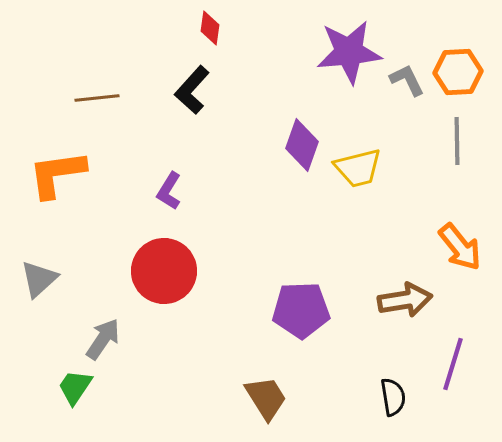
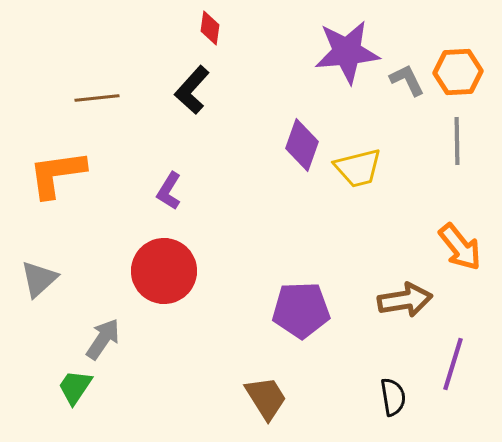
purple star: moved 2 px left
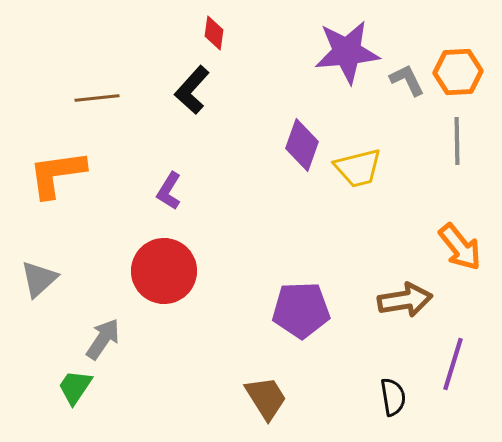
red diamond: moved 4 px right, 5 px down
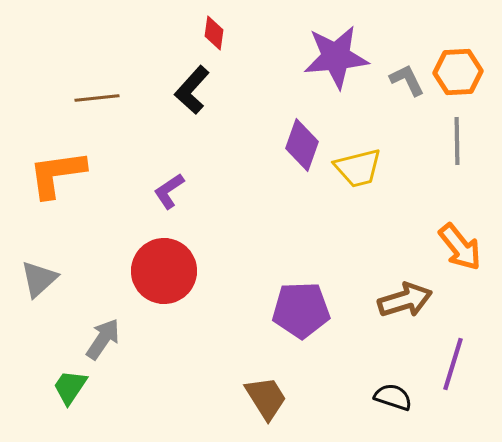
purple star: moved 11 px left, 5 px down
purple L-shape: rotated 24 degrees clockwise
brown arrow: rotated 8 degrees counterclockwise
green trapezoid: moved 5 px left
black semicircle: rotated 63 degrees counterclockwise
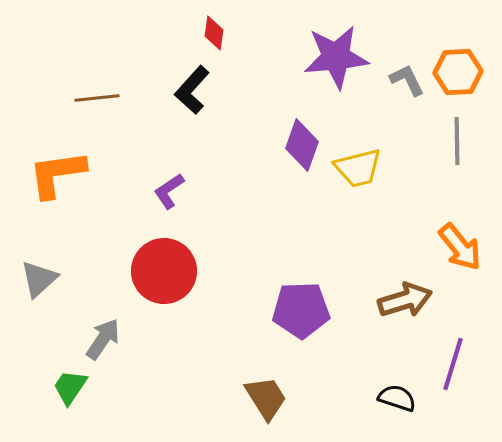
black semicircle: moved 4 px right, 1 px down
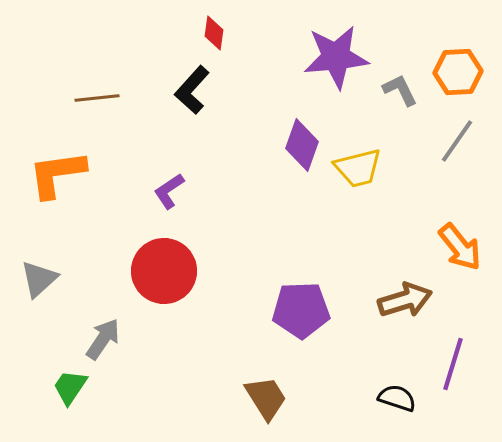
gray L-shape: moved 7 px left, 10 px down
gray line: rotated 36 degrees clockwise
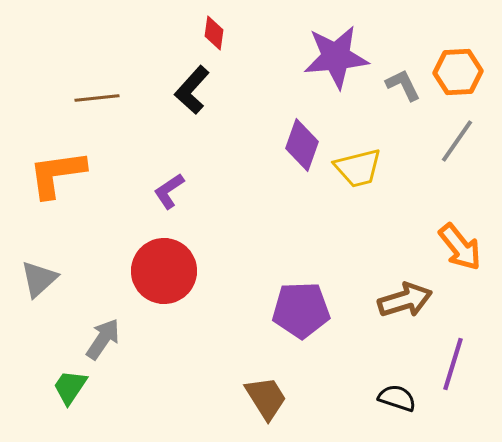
gray L-shape: moved 3 px right, 5 px up
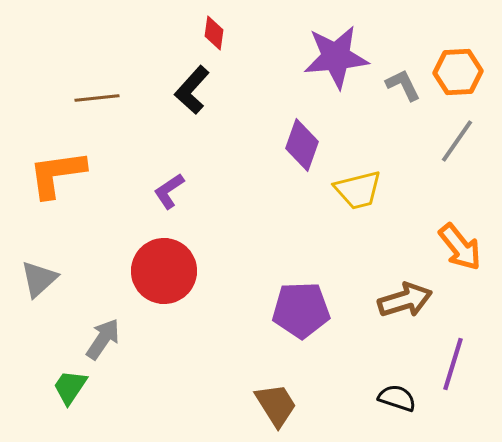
yellow trapezoid: moved 22 px down
brown trapezoid: moved 10 px right, 7 px down
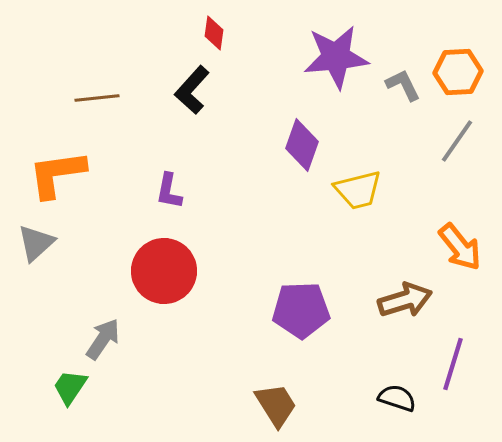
purple L-shape: rotated 45 degrees counterclockwise
gray triangle: moved 3 px left, 36 px up
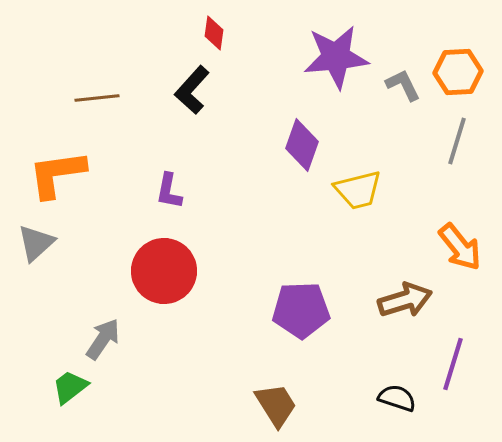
gray line: rotated 18 degrees counterclockwise
green trapezoid: rotated 18 degrees clockwise
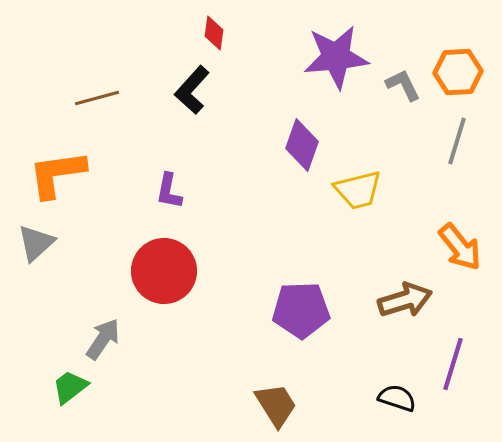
brown line: rotated 9 degrees counterclockwise
